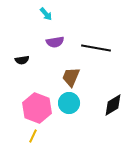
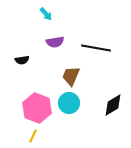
brown trapezoid: moved 1 px up
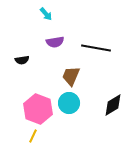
pink hexagon: moved 1 px right, 1 px down
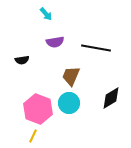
black diamond: moved 2 px left, 7 px up
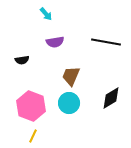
black line: moved 10 px right, 6 px up
pink hexagon: moved 7 px left, 3 px up
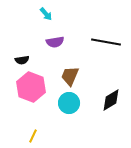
brown trapezoid: moved 1 px left
black diamond: moved 2 px down
pink hexagon: moved 19 px up
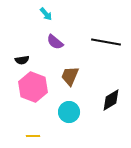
purple semicircle: rotated 48 degrees clockwise
pink hexagon: moved 2 px right
cyan circle: moved 9 px down
yellow line: rotated 64 degrees clockwise
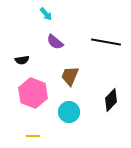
pink hexagon: moved 6 px down
black diamond: rotated 15 degrees counterclockwise
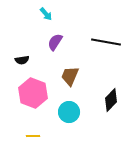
purple semicircle: rotated 84 degrees clockwise
